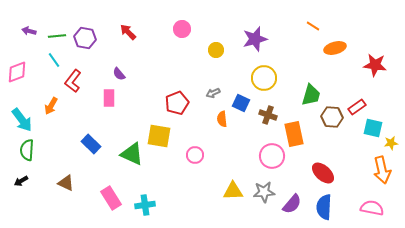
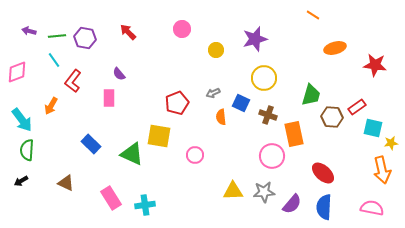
orange line at (313, 26): moved 11 px up
orange semicircle at (222, 119): moved 1 px left, 2 px up
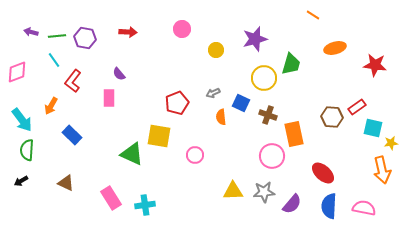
purple arrow at (29, 31): moved 2 px right, 1 px down
red arrow at (128, 32): rotated 138 degrees clockwise
green trapezoid at (311, 95): moved 20 px left, 31 px up
blue rectangle at (91, 144): moved 19 px left, 9 px up
blue semicircle at (324, 207): moved 5 px right, 1 px up
pink semicircle at (372, 208): moved 8 px left
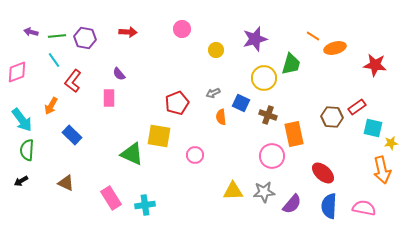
orange line at (313, 15): moved 21 px down
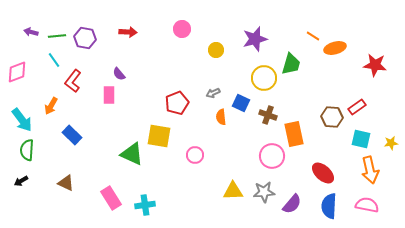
pink rectangle at (109, 98): moved 3 px up
cyan square at (373, 128): moved 12 px left, 11 px down
orange arrow at (382, 170): moved 12 px left
pink semicircle at (364, 208): moved 3 px right, 3 px up
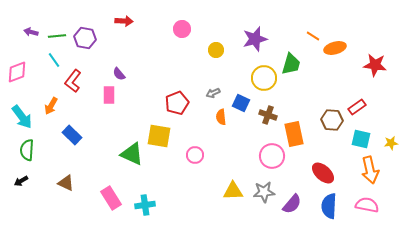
red arrow at (128, 32): moved 4 px left, 11 px up
brown hexagon at (332, 117): moved 3 px down
cyan arrow at (22, 120): moved 3 px up
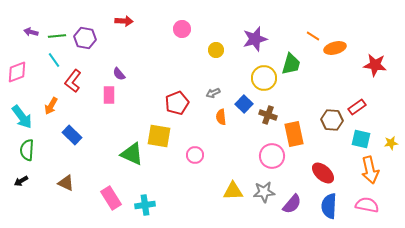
blue square at (241, 103): moved 3 px right, 1 px down; rotated 18 degrees clockwise
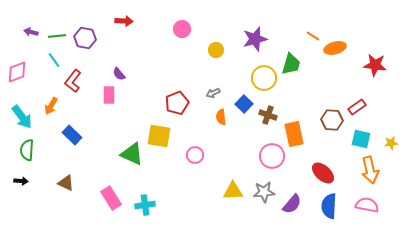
black arrow at (21, 181): rotated 144 degrees counterclockwise
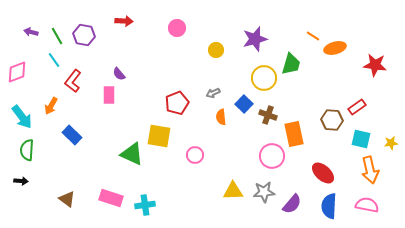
pink circle at (182, 29): moved 5 px left, 1 px up
green line at (57, 36): rotated 66 degrees clockwise
purple hexagon at (85, 38): moved 1 px left, 3 px up
brown triangle at (66, 183): moved 1 px right, 16 px down; rotated 12 degrees clockwise
pink rectangle at (111, 198): rotated 40 degrees counterclockwise
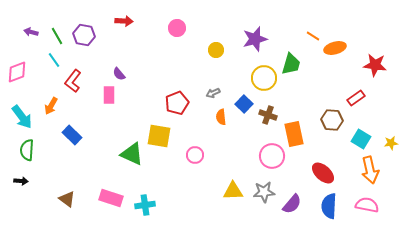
red rectangle at (357, 107): moved 1 px left, 9 px up
cyan square at (361, 139): rotated 18 degrees clockwise
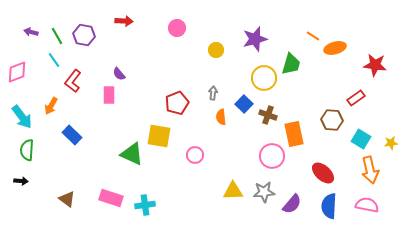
gray arrow at (213, 93): rotated 120 degrees clockwise
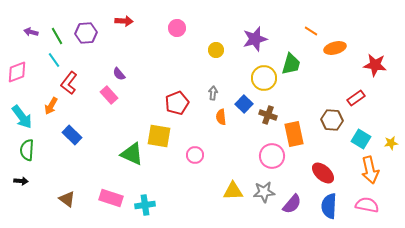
purple hexagon at (84, 35): moved 2 px right, 2 px up; rotated 15 degrees counterclockwise
orange line at (313, 36): moved 2 px left, 5 px up
red L-shape at (73, 81): moved 4 px left, 2 px down
pink rectangle at (109, 95): rotated 42 degrees counterclockwise
